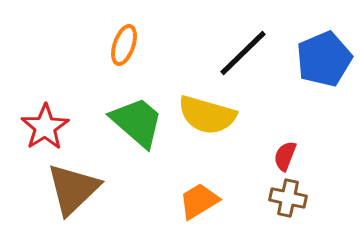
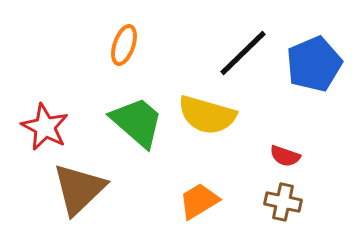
blue pentagon: moved 10 px left, 5 px down
red star: rotated 12 degrees counterclockwise
red semicircle: rotated 92 degrees counterclockwise
brown triangle: moved 6 px right
brown cross: moved 5 px left, 4 px down
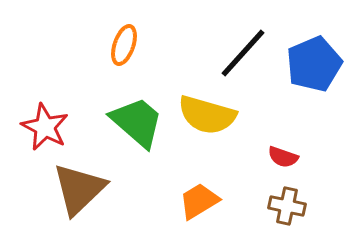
black line: rotated 4 degrees counterclockwise
red semicircle: moved 2 px left, 1 px down
brown cross: moved 4 px right, 4 px down
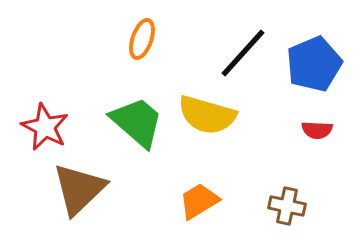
orange ellipse: moved 18 px right, 6 px up
red semicircle: moved 34 px right, 27 px up; rotated 16 degrees counterclockwise
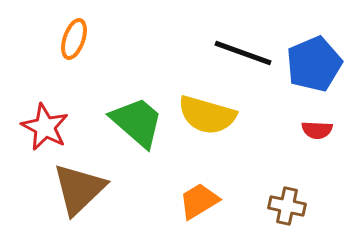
orange ellipse: moved 68 px left
black line: rotated 68 degrees clockwise
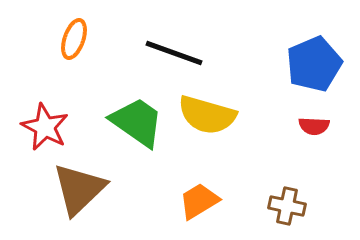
black line: moved 69 px left
green trapezoid: rotated 6 degrees counterclockwise
red semicircle: moved 3 px left, 4 px up
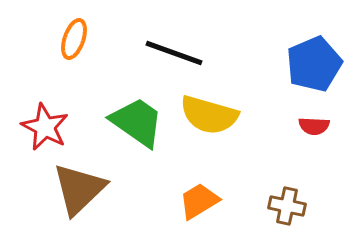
yellow semicircle: moved 2 px right
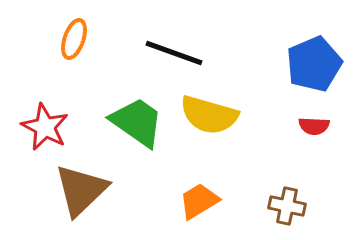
brown triangle: moved 2 px right, 1 px down
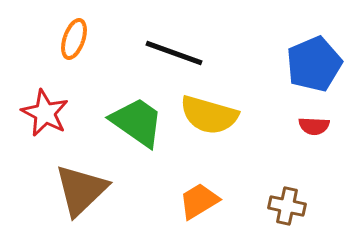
red star: moved 14 px up
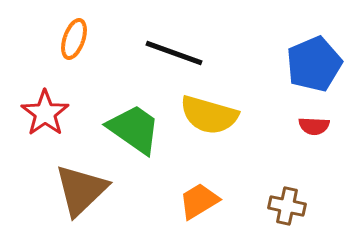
red star: rotated 9 degrees clockwise
green trapezoid: moved 3 px left, 7 px down
